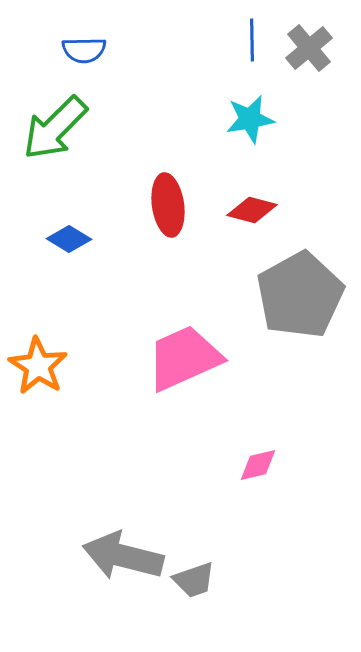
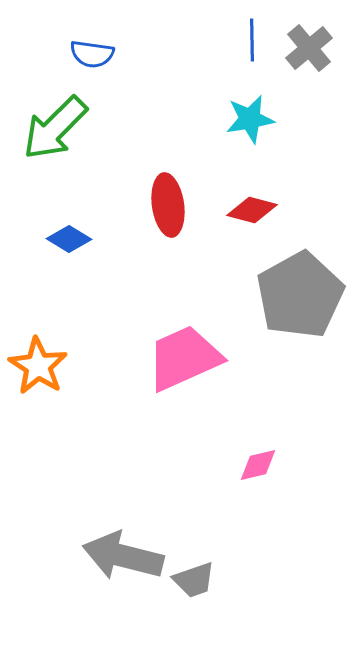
blue semicircle: moved 8 px right, 4 px down; rotated 9 degrees clockwise
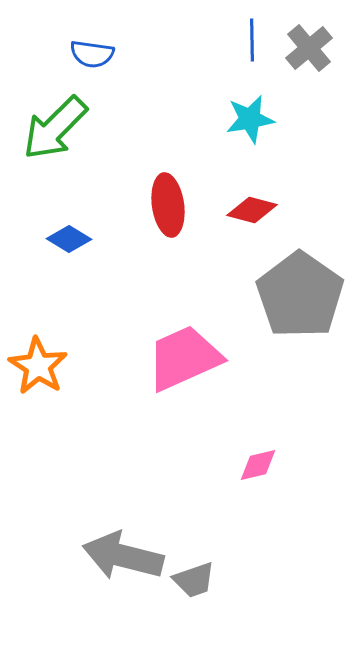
gray pentagon: rotated 8 degrees counterclockwise
